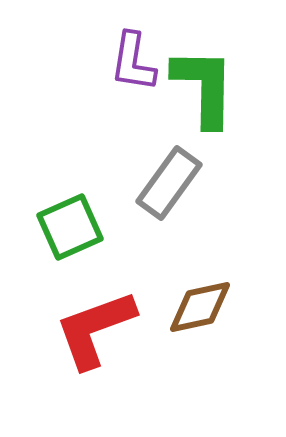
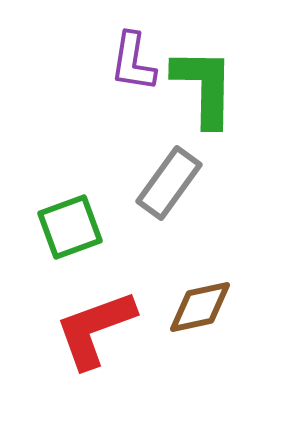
green square: rotated 4 degrees clockwise
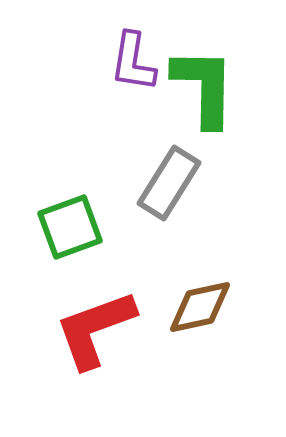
gray rectangle: rotated 4 degrees counterclockwise
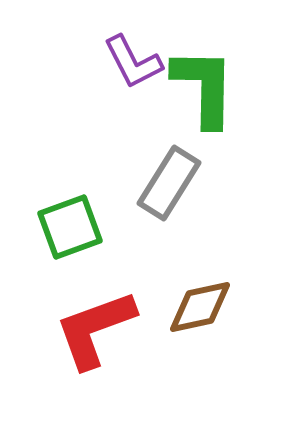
purple L-shape: rotated 36 degrees counterclockwise
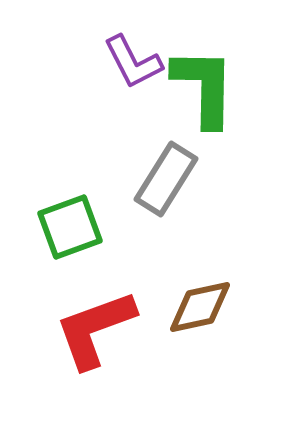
gray rectangle: moved 3 px left, 4 px up
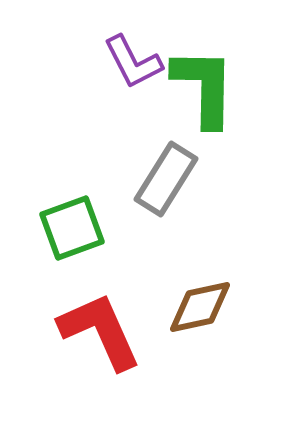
green square: moved 2 px right, 1 px down
red L-shape: moved 5 px right, 2 px down; rotated 86 degrees clockwise
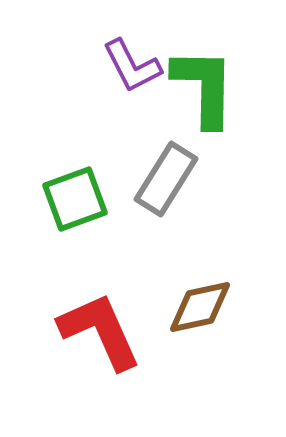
purple L-shape: moved 1 px left, 4 px down
green square: moved 3 px right, 29 px up
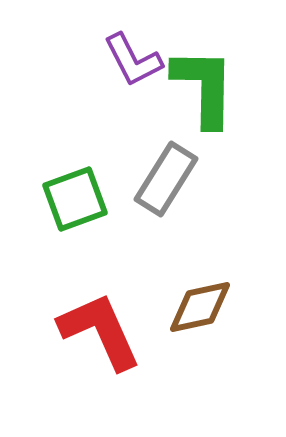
purple L-shape: moved 1 px right, 6 px up
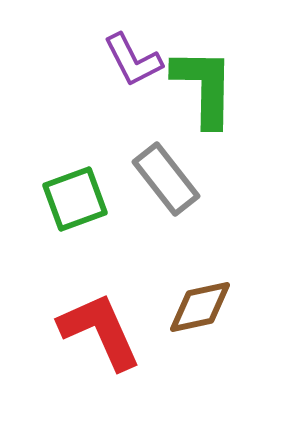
gray rectangle: rotated 70 degrees counterclockwise
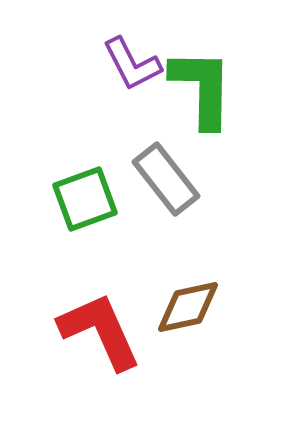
purple L-shape: moved 1 px left, 4 px down
green L-shape: moved 2 px left, 1 px down
green square: moved 10 px right
brown diamond: moved 12 px left
